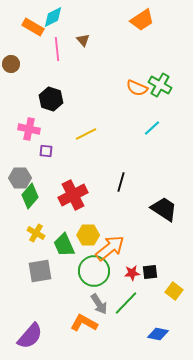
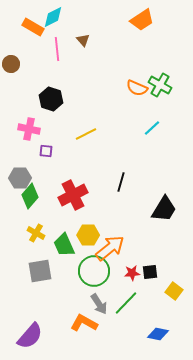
black trapezoid: rotated 88 degrees clockwise
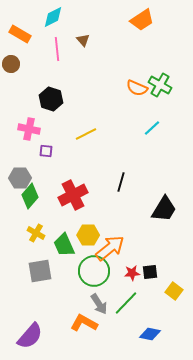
orange rectangle: moved 13 px left, 7 px down
blue diamond: moved 8 px left
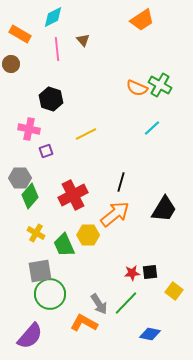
purple square: rotated 24 degrees counterclockwise
orange arrow: moved 5 px right, 34 px up
green circle: moved 44 px left, 23 px down
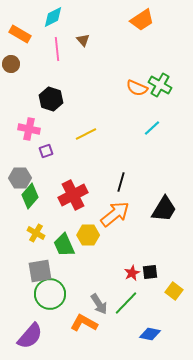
red star: rotated 21 degrees counterclockwise
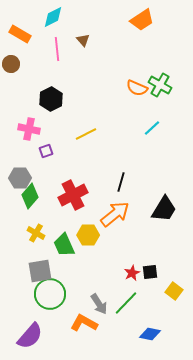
black hexagon: rotated 15 degrees clockwise
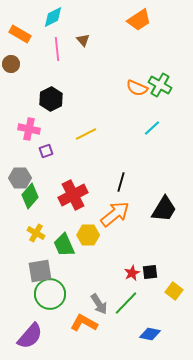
orange trapezoid: moved 3 px left
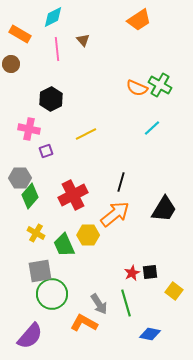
green circle: moved 2 px right
green line: rotated 60 degrees counterclockwise
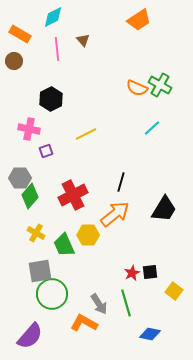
brown circle: moved 3 px right, 3 px up
